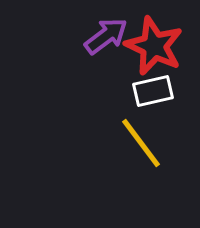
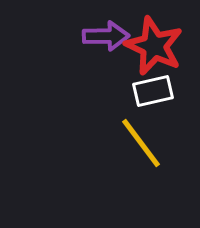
purple arrow: rotated 36 degrees clockwise
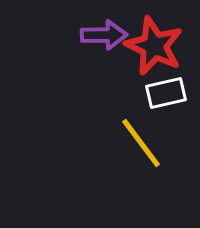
purple arrow: moved 2 px left, 1 px up
white rectangle: moved 13 px right, 2 px down
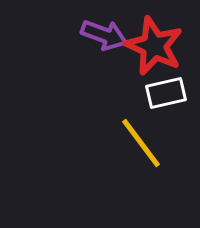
purple arrow: rotated 21 degrees clockwise
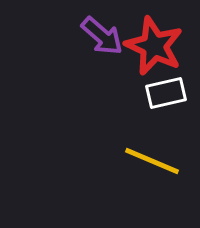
purple arrow: moved 2 px left, 1 px down; rotated 21 degrees clockwise
yellow line: moved 11 px right, 18 px down; rotated 30 degrees counterclockwise
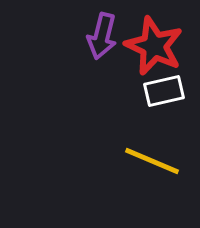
purple arrow: rotated 63 degrees clockwise
white rectangle: moved 2 px left, 2 px up
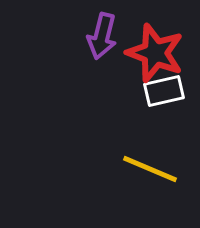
red star: moved 1 px right, 7 px down; rotated 4 degrees counterclockwise
yellow line: moved 2 px left, 8 px down
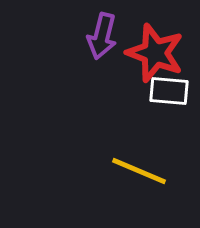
white rectangle: moved 5 px right; rotated 18 degrees clockwise
yellow line: moved 11 px left, 2 px down
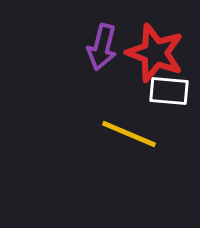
purple arrow: moved 11 px down
yellow line: moved 10 px left, 37 px up
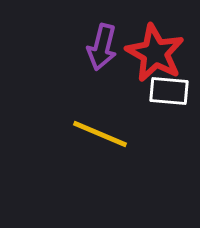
red star: rotated 8 degrees clockwise
yellow line: moved 29 px left
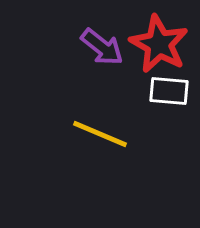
purple arrow: rotated 66 degrees counterclockwise
red star: moved 4 px right, 9 px up
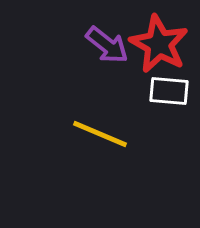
purple arrow: moved 5 px right, 2 px up
